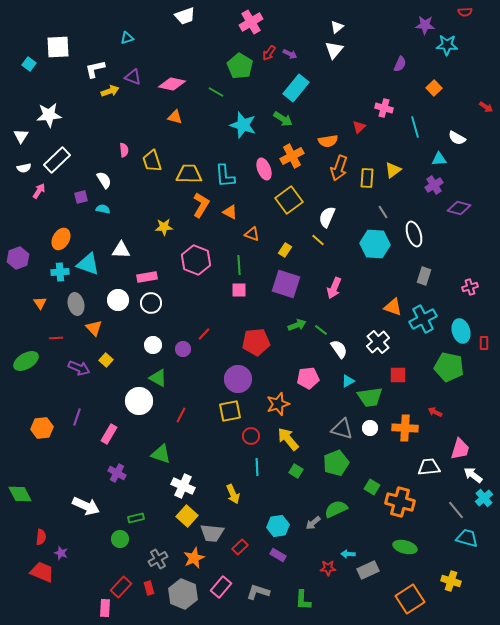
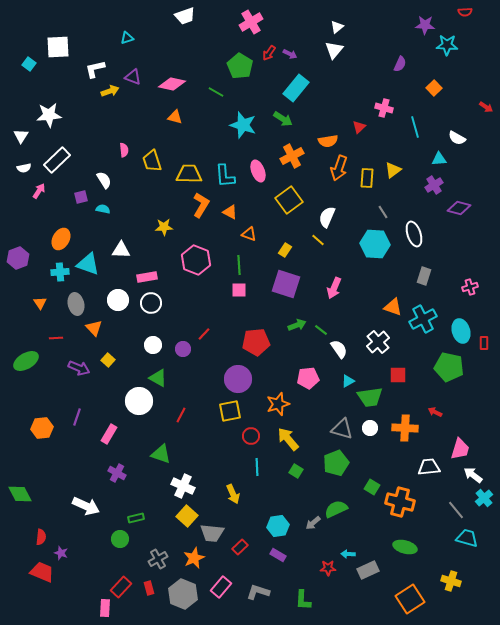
pink ellipse at (264, 169): moved 6 px left, 2 px down
orange triangle at (252, 234): moved 3 px left
yellow square at (106, 360): moved 2 px right
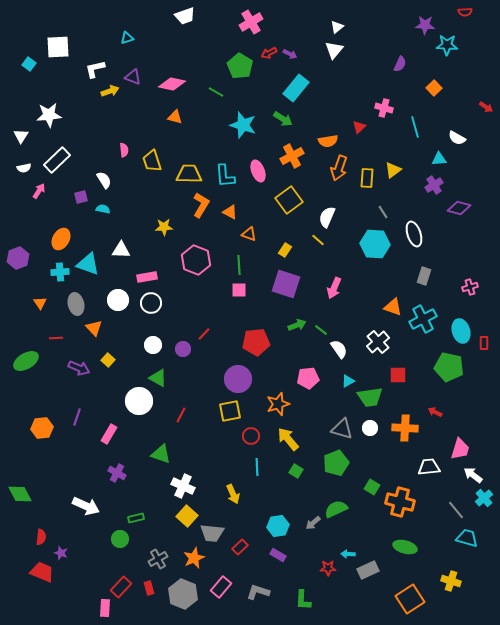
red arrow at (269, 53): rotated 28 degrees clockwise
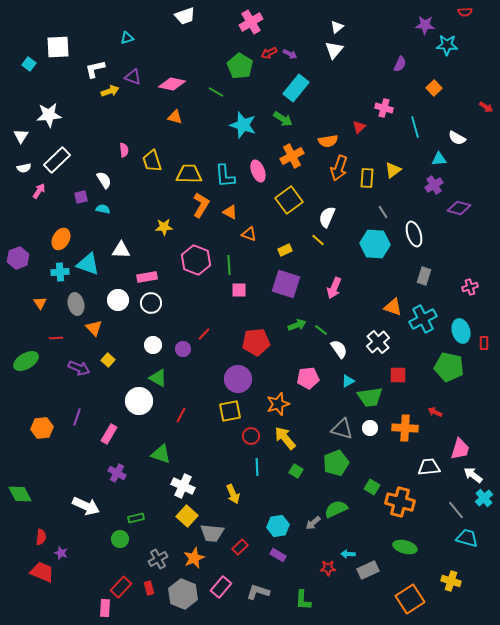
yellow rectangle at (285, 250): rotated 32 degrees clockwise
green line at (239, 265): moved 10 px left
yellow arrow at (288, 439): moved 3 px left, 1 px up
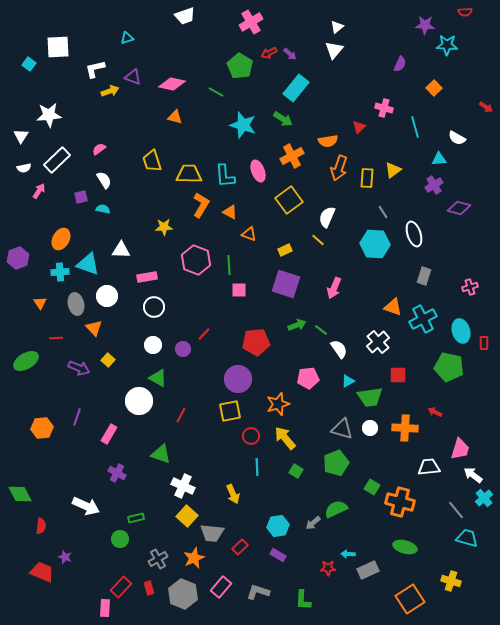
purple arrow at (290, 54): rotated 16 degrees clockwise
pink semicircle at (124, 150): moved 25 px left, 1 px up; rotated 120 degrees counterclockwise
white circle at (118, 300): moved 11 px left, 4 px up
white circle at (151, 303): moved 3 px right, 4 px down
red semicircle at (41, 537): moved 11 px up
purple star at (61, 553): moved 4 px right, 4 px down
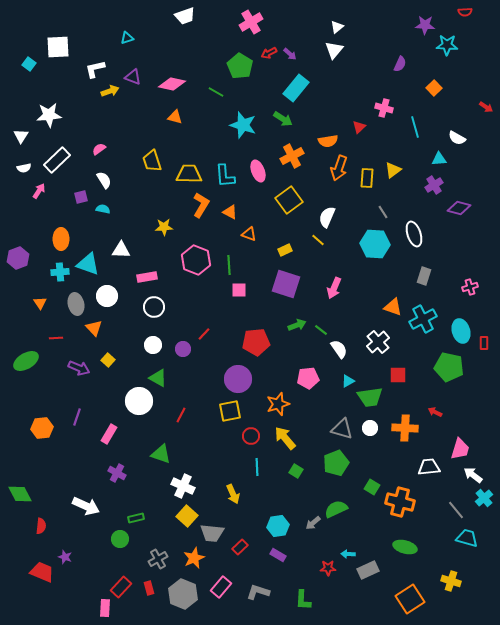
orange ellipse at (61, 239): rotated 30 degrees counterclockwise
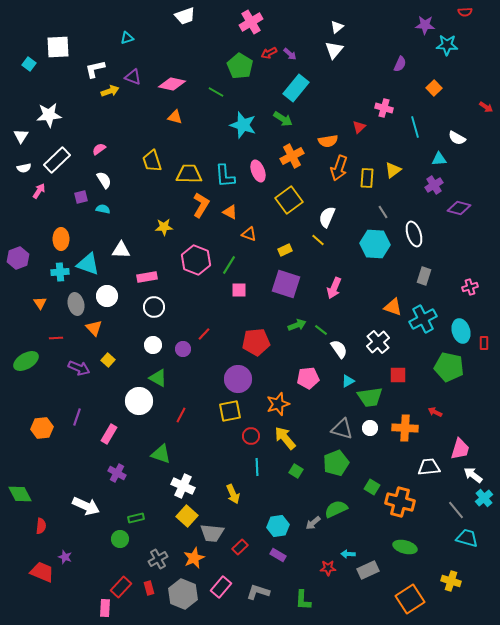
green line at (229, 265): rotated 36 degrees clockwise
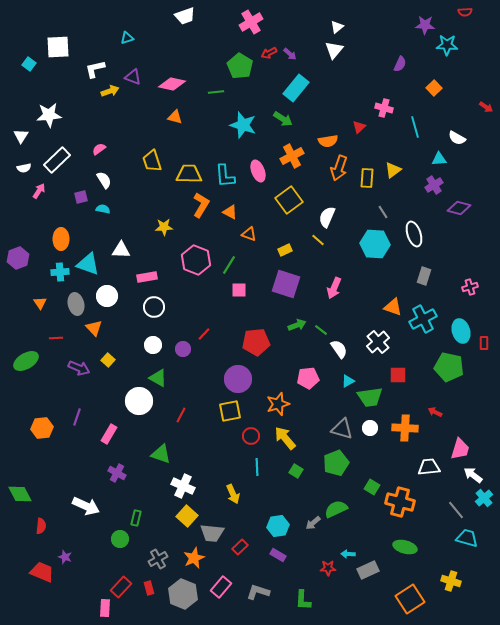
green line at (216, 92): rotated 35 degrees counterclockwise
green rectangle at (136, 518): rotated 63 degrees counterclockwise
